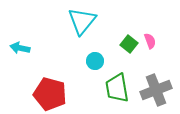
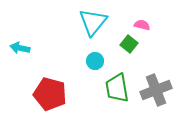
cyan triangle: moved 11 px right, 1 px down
pink semicircle: moved 8 px left, 16 px up; rotated 56 degrees counterclockwise
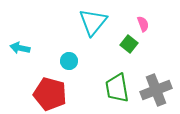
pink semicircle: moved 1 px right, 1 px up; rotated 56 degrees clockwise
cyan circle: moved 26 px left
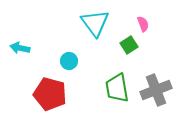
cyan triangle: moved 2 px right, 1 px down; rotated 16 degrees counterclockwise
green square: moved 1 px down; rotated 18 degrees clockwise
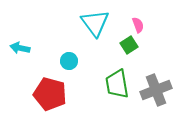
pink semicircle: moved 5 px left, 1 px down
green trapezoid: moved 4 px up
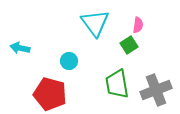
pink semicircle: rotated 28 degrees clockwise
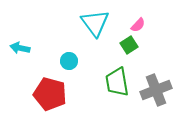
pink semicircle: rotated 35 degrees clockwise
green trapezoid: moved 2 px up
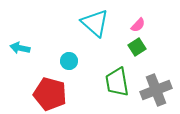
cyan triangle: rotated 12 degrees counterclockwise
green square: moved 8 px right, 2 px down
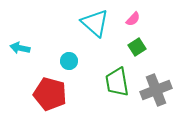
pink semicircle: moved 5 px left, 6 px up
